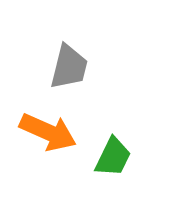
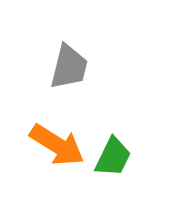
orange arrow: moved 9 px right, 13 px down; rotated 8 degrees clockwise
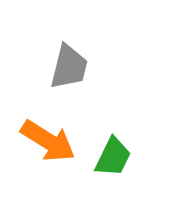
orange arrow: moved 9 px left, 4 px up
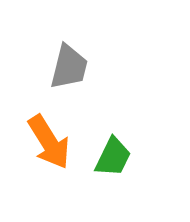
orange arrow: moved 1 px right, 1 px down; rotated 26 degrees clockwise
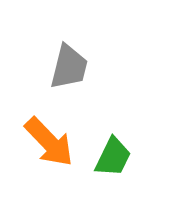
orange arrow: rotated 12 degrees counterclockwise
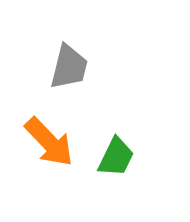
green trapezoid: moved 3 px right
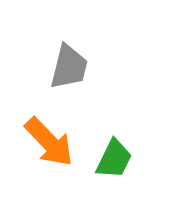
green trapezoid: moved 2 px left, 2 px down
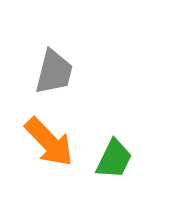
gray trapezoid: moved 15 px left, 5 px down
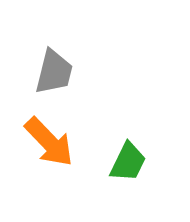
green trapezoid: moved 14 px right, 3 px down
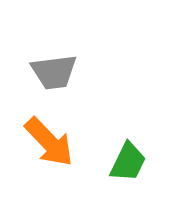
gray trapezoid: rotated 69 degrees clockwise
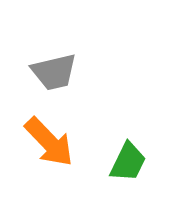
gray trapezoid: rotated 6 degrees counterclockwise
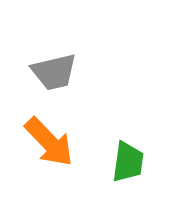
green trapezoid: rotated 18 degrees counterclockwise
